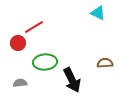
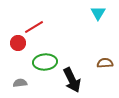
cyan triangle: rotated 35 degrees clockwise
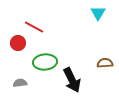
red line: rotated 60 degrees clockwise
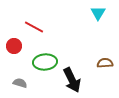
red circle: moved 4 px left, 3 px down
gray semicircle: rotated 24 degrees clockwise
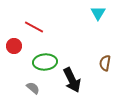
brown semicircle: rotated 77 degrees counterclockwise
gray semicircle: moved 13 px right, 5 px down; rotated 24 degrees clockwise
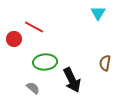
red circle: moved 7 px up
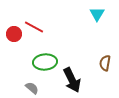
cyan triangle: moved 1 px left, 1 px down
red circle: moved 5 px up
gray semicircle: moved 1 px left
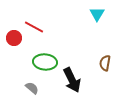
red circle: moved 4 px down
green ellipse: rotated 10 degrees clockwise
